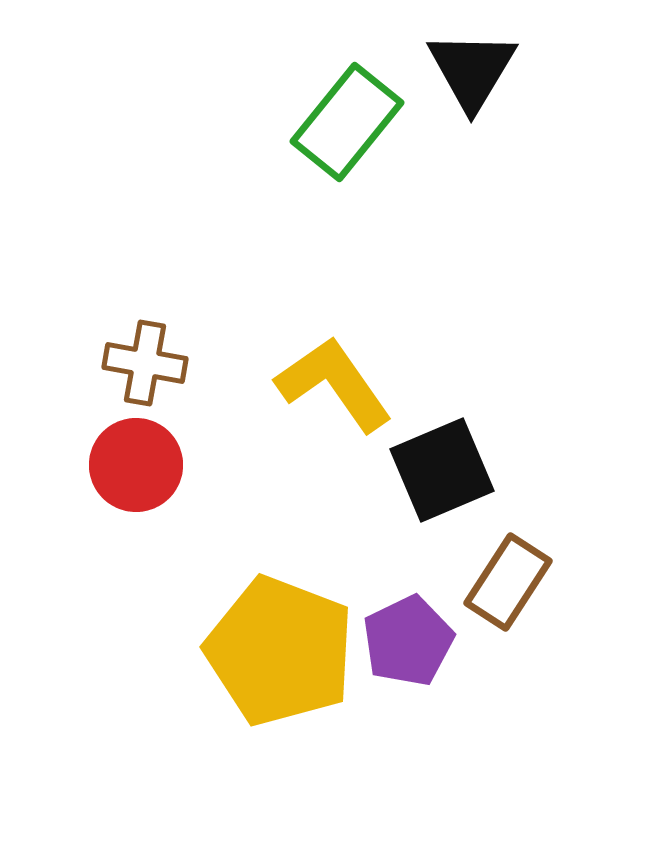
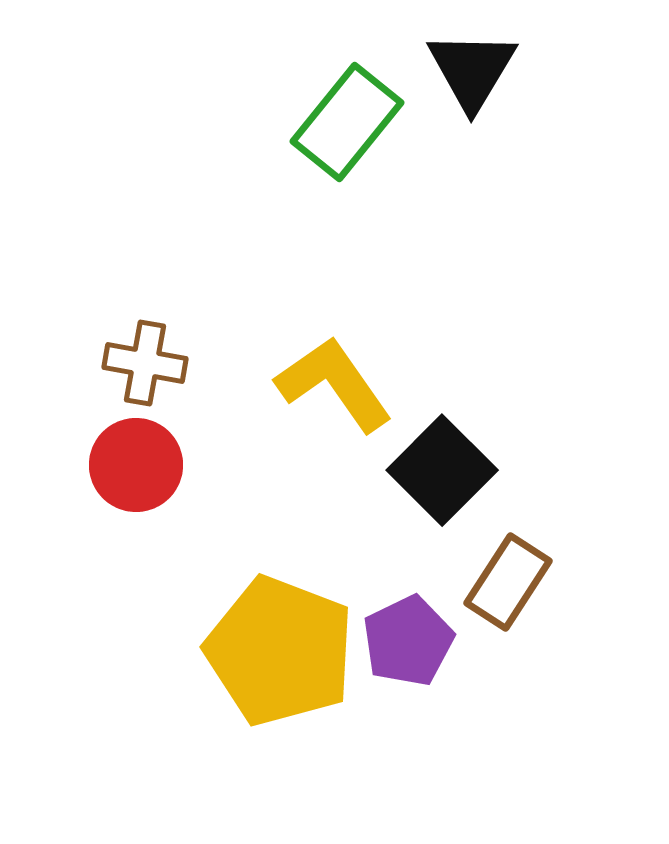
black square: rotated 22 degrees counterclockwise
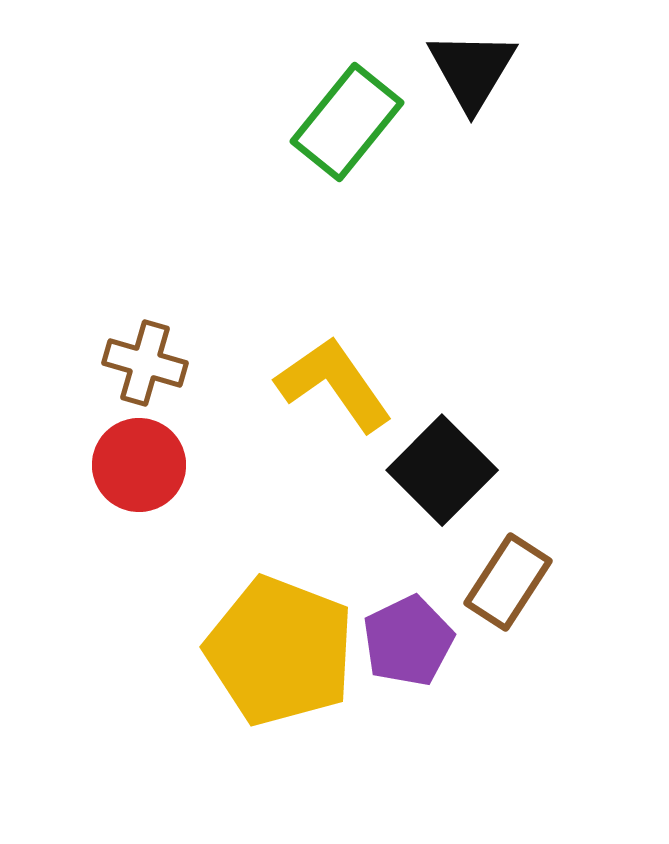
brown cross: rotated 6 degrees clockwise
red circle: moved 3 px right
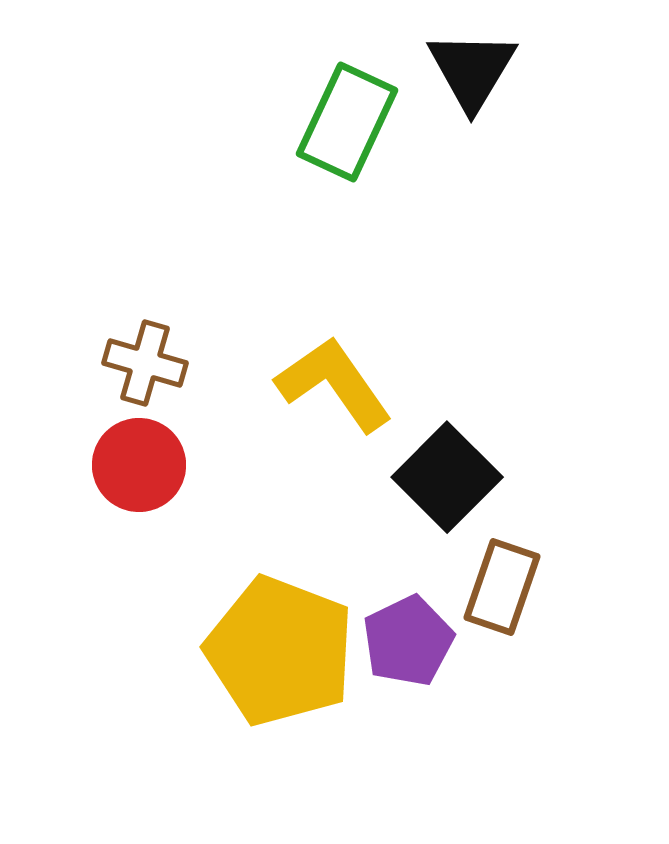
green rectangle: rotated 14 degrees counterclockwise
black square: moved 5 px right, 7 px down
brown rectangle: moved 6 px left, 5 px down; rotated 14 degrees counterclockwise
